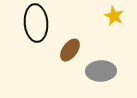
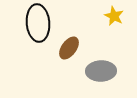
black ellipse: moved 2 px right
brown ellipse: moved 1 px left, 2 px up
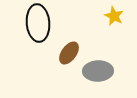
brown ellipse: moved 5 px down
gray ellipse: moved 3 px left
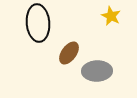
yellow star: moved 3 px left
gray ellipse: moved 1 px left
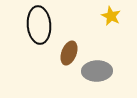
black ellipse: moved 1 px right, 2 px down
brown ellipse: rotated 15 degrees counterclockwise
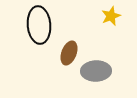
yellow star: rotated 24 degrees clockwise
gray ellipse: moved 1 px left
